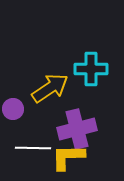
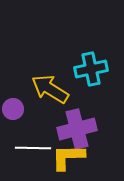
cyan cross: rotated 12 degrees counterclockwise
yellow arrow: moved 1 px down; rotated 114 degrees counterclockwise
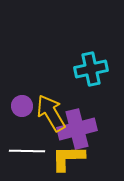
yellow arrow: moved 1 px right, 24 px down; rotated 27 degrees clockwise
purple circle: moved 9 px right, 3 px up
white line: moved 6 px left, 3 px down
yellow L-shape: moved 1 px down
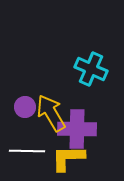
cyan cross: rotated 36 degrees clockwise
purple circle: moved 3 px right, 1 px down
purple cross: rotated 15 degrees clockwise
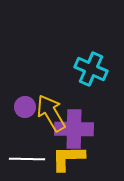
purple cross: moved 3 px left
white line: moved 8 px down
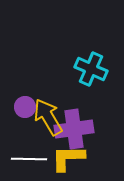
yellow arrow: moved 3 px left, 4 px down
purple cross: rotated 9 degrees counterclockwise
white line: moved 2 px right
